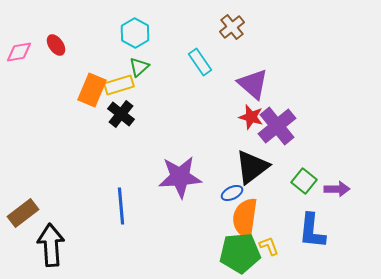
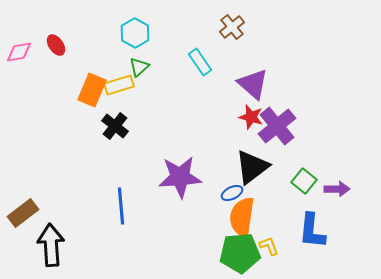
black cross: moved 6 px left, 12 px down
orange semicircle: moved 3 px left, 1 px up
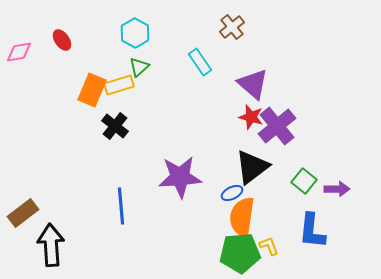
red ellipse: moved 6 px right, 5 px up
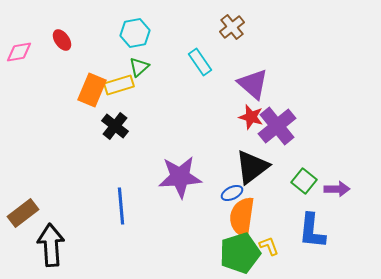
cyan hexagon: rotated 20 degrees clockwise
green pentagon: rotated 12 degrees counterclockwise
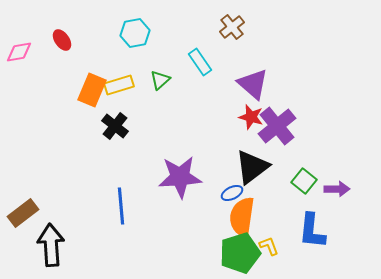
green triangle: moved 21 px right, 13 px down
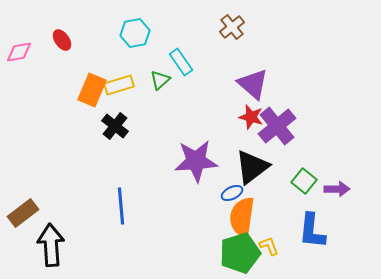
cyan rectangle: moved 19 px left
purple star: moved 16 px right, 16 px up
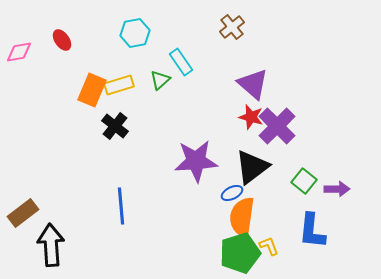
purple cross: rotated 6 degrees counterclockwise
